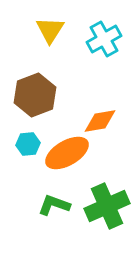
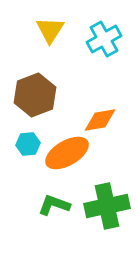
orange diamond: moved 1 px up
green cross: rotated 12 degrees clockwise
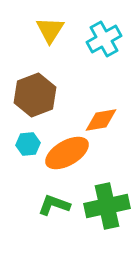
orange diamond: moved 1 px right
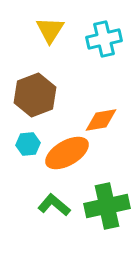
cyan cross: rotated 16 degrees clockwise
green L-shape: rotated 20 degrees clockwise
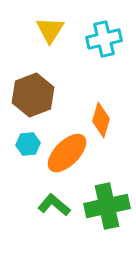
brown hexagon: moved 2 px left
orange diamond: rotated 64 degrees counterclockwise
orange ellipse: rotated 15 degrees counterclockwise
